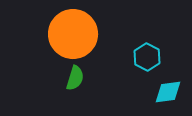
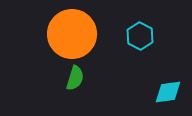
orange circle: moved 1 px left
cyan hexagon: moved 7 px left, 21 px up
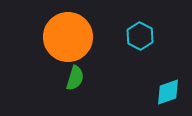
orange circle: moved 4 px left, 3 px down
cyan diamond: rotated 12 degrees counterclockwise
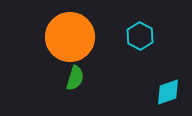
orange circle: moved 2 px right
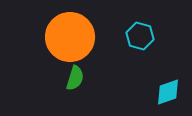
cyan hexagon: rotated 12 degrees counterclockwise
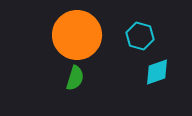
orange circle: moved 7 px right, 2 px up
cyan diamond: moved 11 px left, 20 px up
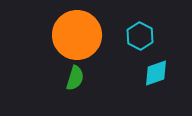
cyan hexagon: rotated 12 degrees clockwise
cyan diamond: moved 1 px left, 1 px down
